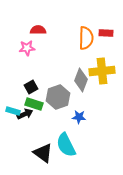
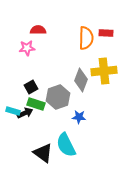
yellow cross: moved 2 px right
green rectangle: moved 2 px right
black arrow: moved 1 px up
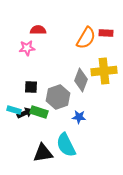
orange semicircle: rotated 30 degrees clockwise
black square: rotated 32 degrees clockwise
green rectangle: moved 3 px right, 8 px down
cyan rectangle: moved 1 px right, 1 px up
black triangle: rotated 45 degrees counterclockwise
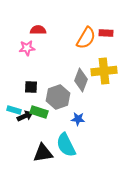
black arrow: moved 3 px down
blue star: moved 1 px left, 2 px down
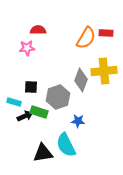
cyan rectangle: moved 8 px up
blue star: moved 2 px down
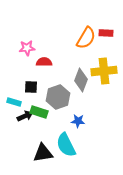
red semicircle: moved 6 px right, 32 px down
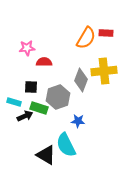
green rectangle: moved 4 px up
black triangle: moved 3 px right, 2 px down; rotated 40 degrees clockwise
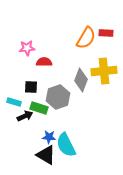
blue star: moved 29 px left, 16 px down
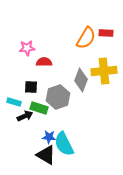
cyan semicircle: moved 2 px left, 1 px up
